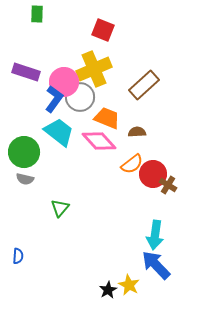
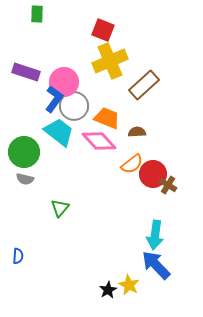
yellow cross: moved 16 px right, 8 px up
gray circle: moved 6 px left, 9 px down
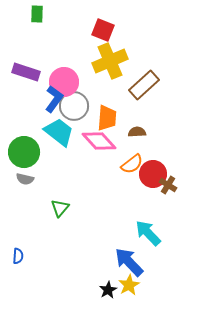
orange trapezoid: rotated 72 degrees clockwise
cyan arrow: moved 7 px left, 2 px up; rotated 128 degrees clockwise
blue arrow: moved 27 px left, 3 px up
yellow star: rotated 15 degrees clockwise
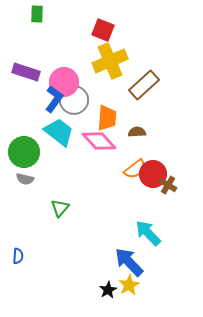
gray circle: moved 6 px up
orange semicircle: moved 3 px right, 5 px down
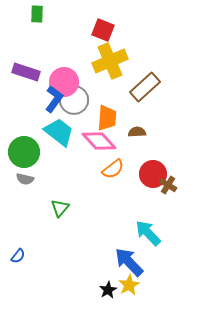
brown rectangle: moved 1 px right, 2 px down
orange semicircle: moved 22 px left
blue semicircle: rotated 35 degrees clockwise
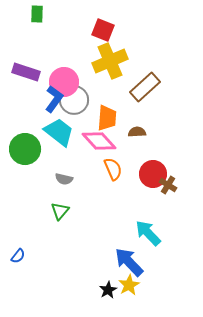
green circle: moved 1 px right, 3 px up
orange semicircle: rotated 75 degrees counterclockwise
gray semicircle: moved 39 px right
green triangle: moved 3 px down
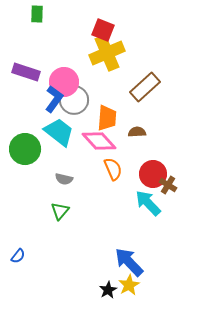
yellow cross: moved 3 px left, 8 px up
cyan arrow: moved 30 px up
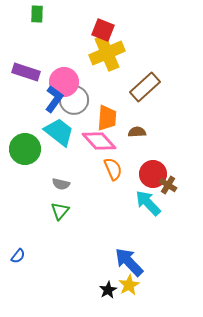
gray semicircle: moved 3 px left, 5 px down
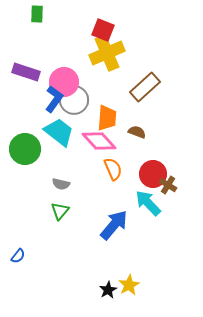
brown semicircle: rotated 24 degrees clockwise
blue arrow: moved 15 px left, 37 px up; rotated 84 degrees clockwise
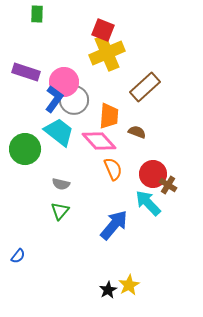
orange trapezoid: moved 2 px right, 2 px up
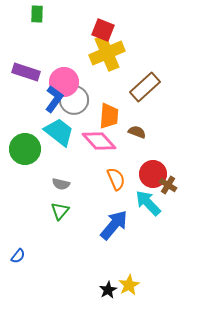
orange semicircle: moved 3 px right, 10 px down
